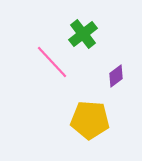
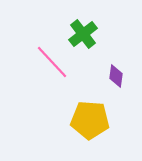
purple diamond: rotated 45 degrees counterclockwise
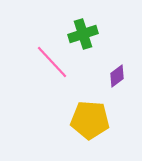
green cross: rotated 20 degrees clockwise
purple diamond: moved 1 px right; rotated 45 degrees clockwise
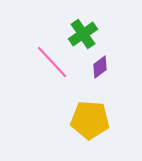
green cross: rotated 16 degrees counterclockwise
purple diamond: moved 17 px left, 9 px up
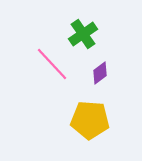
pink line: moved 2 px down
purple diamond: moved 6 px down
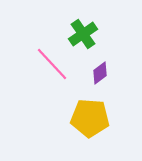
yellow pentagon: moved 2 px up
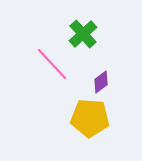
green cross: rotated 8 degrees counterclockwise
purple diamond: moved 1 px right, 9 px down
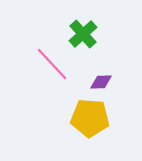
purple diamond: rotated 35 degrees clockwise
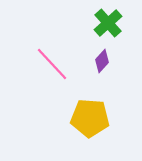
green cross: moved 25 px right, 11 px up
purple diamond: moved 1 px right, 21 px up; rotated 45 degrees counterclockwise
